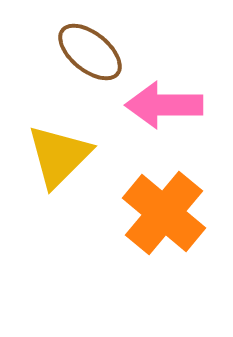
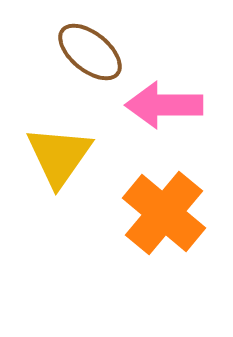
yellow triangle: rotated 10 degrees counterclockwise
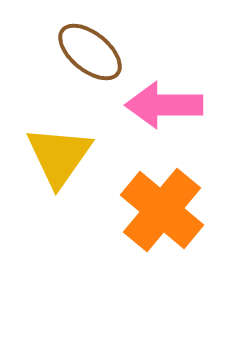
orange cross: moved 2 px left, 3 px up
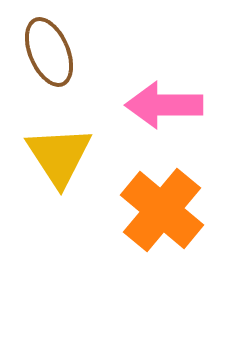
brown ellipse: moved 41 px left; rotated 28 degrees clockwise
yellow triangle: rotated 8 degrees counterclockwise
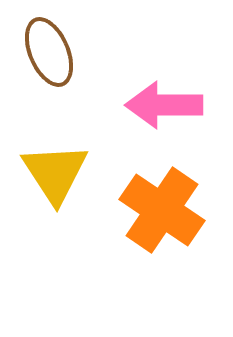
yellow triangle: moved 4 px left, 17 px down
orange cross: rotated 6 degrees counterclockwise
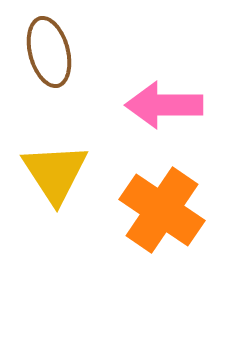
brown ellipse: rotated 8 degrees clockwise
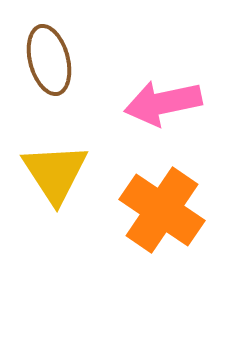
brown ellipse: moved 8 px down
pink arrow: moved 1 px left, 2 px up; rotated 12 degrees counterclockwise
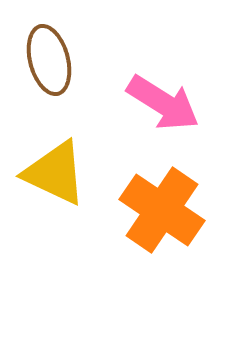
pink arrow: rotated 136 degrees counterclockwise
yellow triangle: rotated 32 degrees counterclockwise
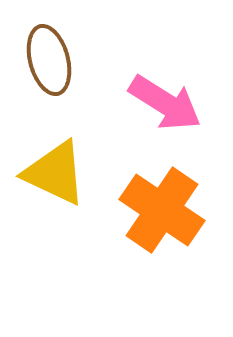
pink arrow: moved 2 px right
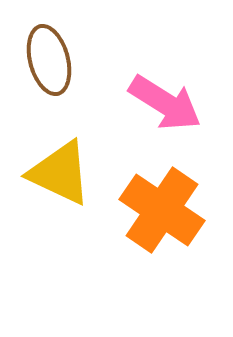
yellow triangle: moved 5 px right
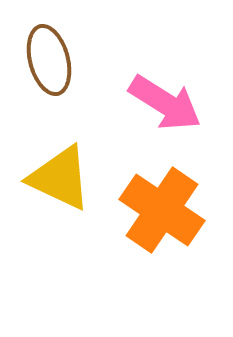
yellow triangle: moved 5 px down
